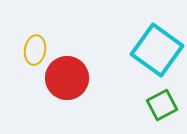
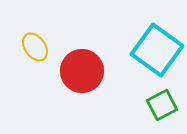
yellow ellipse: moved 3 px up; rotated 44 degrees counterclockwise
red circle: moved 15 px right, 7 px up
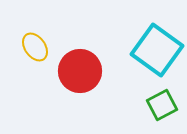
red circle: moved 2 px left
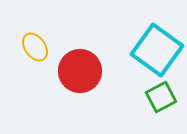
green square: moved 1 px left, 8 px up
